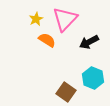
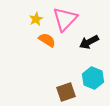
brown square: rotated 36 degrees clockwise
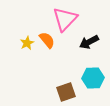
yellow star: moved 9 px left, 24 px down
orange semicircle: rotated 18 degrees clockwise
cyan hexagon: rotated 25 degrees counterclockwise
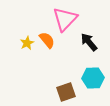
black arrow: rotated 78 degrees clockwise
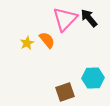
black arrow: moved 24 px up
brown square: moved 1 px left
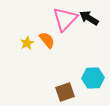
black arrow: rotated 18 degrees counterclockwise
